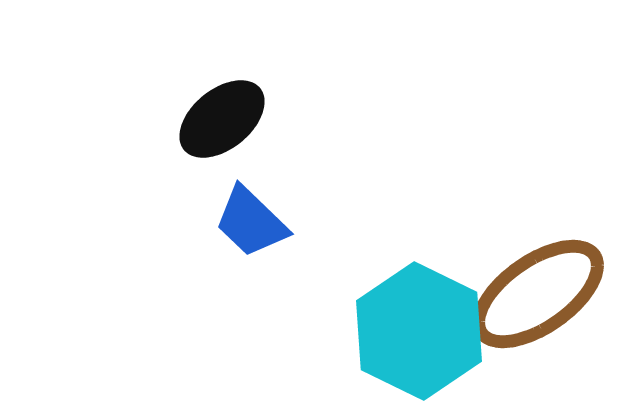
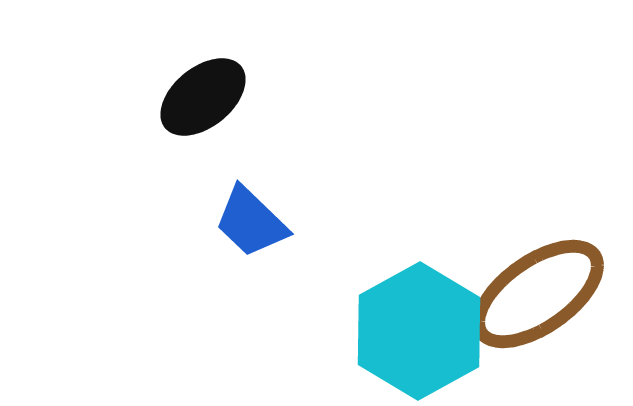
black ellipse: moved 19 px left, 22 px up
cyan hexagon: rotated 5 degrees clockwise
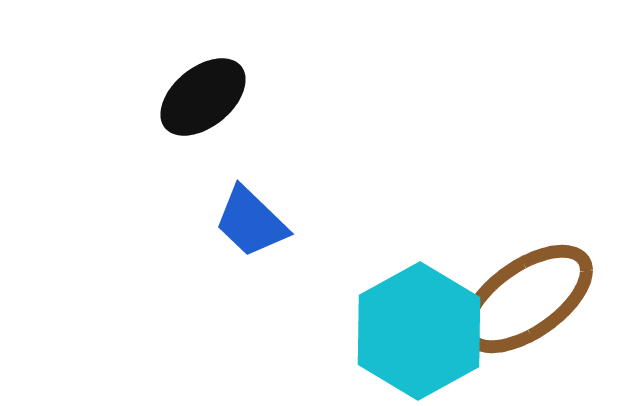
brown ellipse: moved 11 px left, 5 px down
